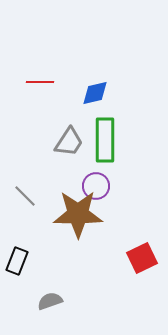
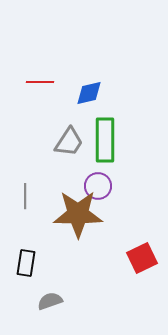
blue diamond: moved 6 px left
purple circle: moved 2 px right
gray line: rotated 45 degrees clockwise
black rectangle: moved 9 px right, 2 px down; rotated 12 degrees counterclockwise
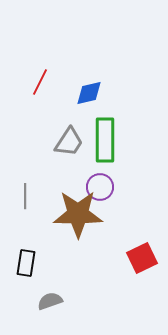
red line: rotated 64 degrees counterclockwise
purple circle: moved 2 px right, 1 px down
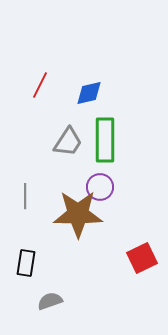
red line: moved 3 px down
gray trapezoid: moved 1 px left
